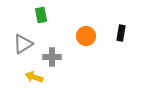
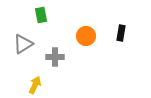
gray cross: moved 3 px right
yellow arrow: moved 1 px right, 8 px down; rotated 96 degrees clockwise
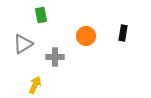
black rectangle: moved 2 px right
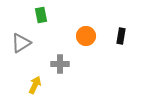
black rectangle: moved 2 px left, 3 px down
gray triangle: moved 2 px left, 1 px up
gray cross: moved 5 px right, 7 px down
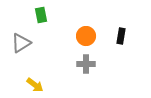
gray cross: moved 26 px right
yellow arrow: rotated 102 degrees clockwise
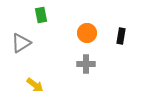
orange circle: moved 1 px right, 3 px up
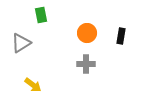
yellow arrow: moved 2 px left
